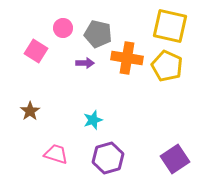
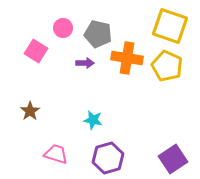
yellow square: rotated 6 degrees clockwise
cyan star: rotated 30 degrees clockwise
purple square: moved 2 px left
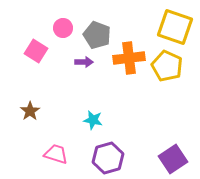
yellow square: moved 5 px right, 1 px down
gray pentagon: moved 1 px left, 1 px down; rotated 8 degrees clockwise
orange cross: moved 2 px right; rotated 16 degrees counterclockwise
purple arrow: moved 1 px left, 1 px up
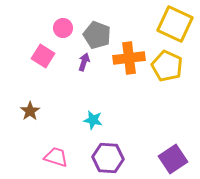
yellow square: moved 3 px up; rotated 6 degrees clockwise
pink square: moved 7 px right, 5 px down
purple arrow: rotated 72 degrees counterclockwise
pink trapezoid: moved 3 px down
purple hexagon: rotated 20 degrees clockwise
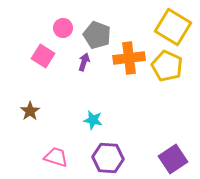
yellow square: moved 2 px left, 3 px down; rotated 6 degrees clockwise
